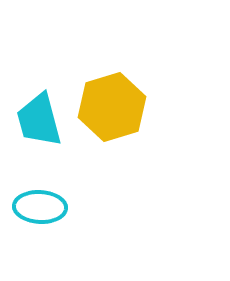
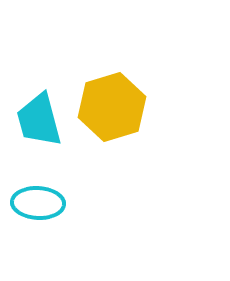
cyan ellipse: moved 2 px left, 4 px up
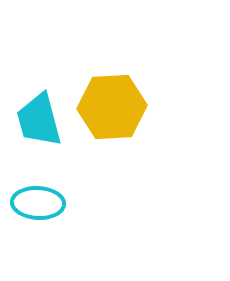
yellow hexagon: rotated 14 degrees clockwise
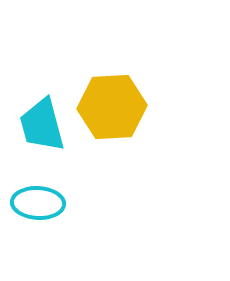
cyan trapezoid: moved 3 px right, 5 px down
